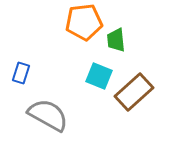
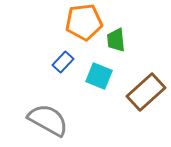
blue rectangle: moved 42 px right, 11 px up; rotated 25 degrees clockwise
brown rectangle: moved 12 px right
gray semicircle: moved 5 px down
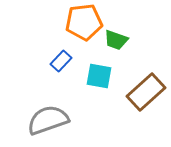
green trapezoid: rotated 65 degrees counterclockwise
blue rectangle: moved 2 px left, 1 px up
cyan square: rotated 12 degrees counterclockwise
gray semicircle: rotated 48 degrees counterclockwise
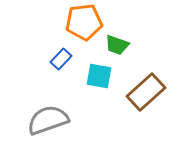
green trapezoid: moved 1 px right, 5 px down
blue rectangle: moved 2 px up
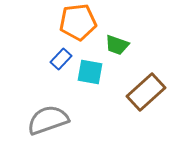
orange pentagon: moved 6 px left
cyan square: moved 9 px left, 4 px up
